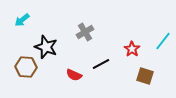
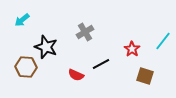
red semicircle: moved 2 px right
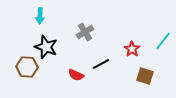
cyan arrow: moved 18 px right, 4 px up; rotated 49 degrees counterclockwise
brown hexagon: moved 1 px right
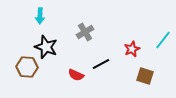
cyan line: moved 1 px up
red star: rotated 14 degrees clockwise
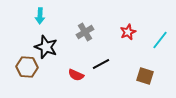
cyan line: moved 3 px left
red star: moved 4 px left, 17 px up
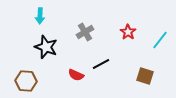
red star: rotated 14 degrees counterclockwise
brown hexagon: moved 1 px left, 14 px down
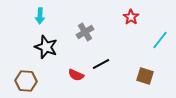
red star: moved 3 px right, 15 px up
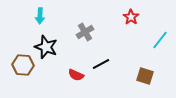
brown hexagon: moved 3 px left, 16 px up
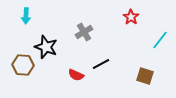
cyan arrow: moved 14 px left
gray cross: moved 1 px left
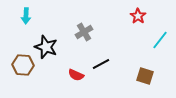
red star: moved 7 px right, 1 px up
